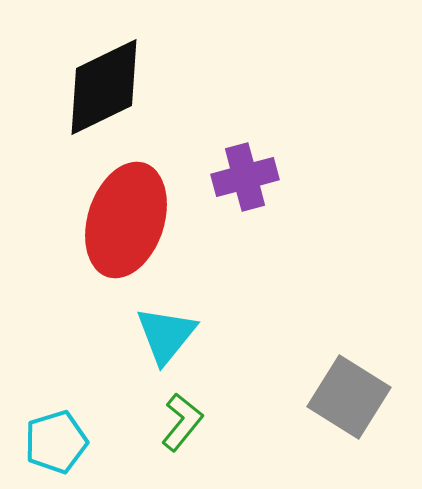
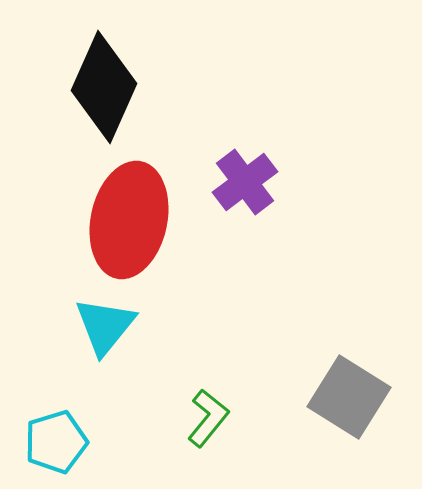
black diamond: rotated 40 degrees counterclockwise
purple cross: moved 5 px down; rotated 22 degrees counterclockwise
red ellipse: moved 3 px right; rotated 6 degrees counterclockwise
cyan triangle: moved 61 px left, 9 px up
green L-shape: moved 26 px right, 4 px up
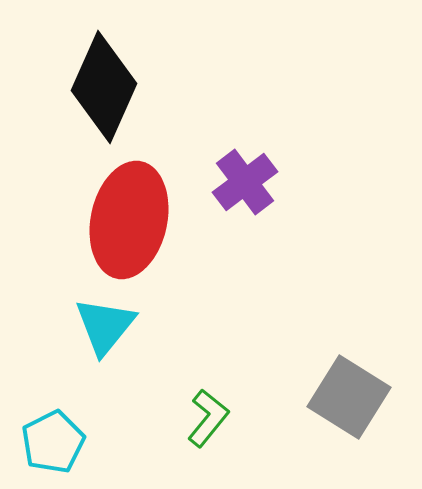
cyan pentagon: moved 3 px left; rotated 10 degrees counterclockwise
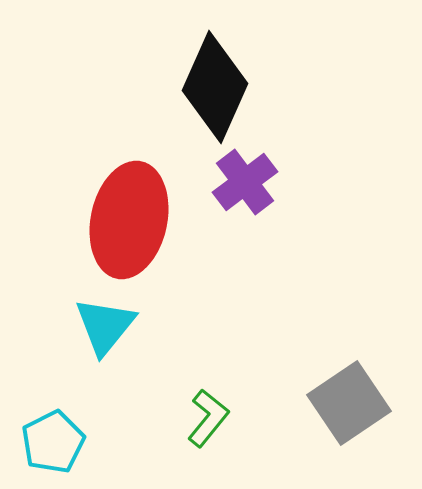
black diamond: moved 111 px right
gray square: moved 6 px down; rotated 24 degrees clockwise
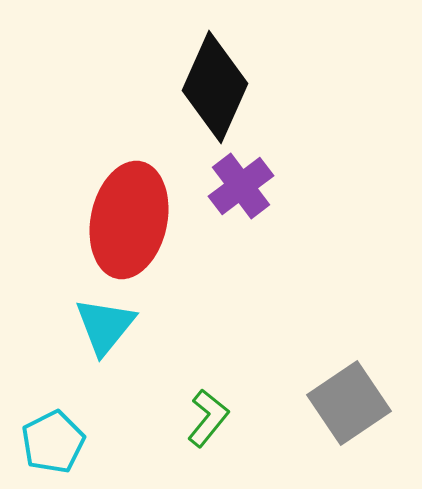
purple cross: moved 4 px left, 4 px down
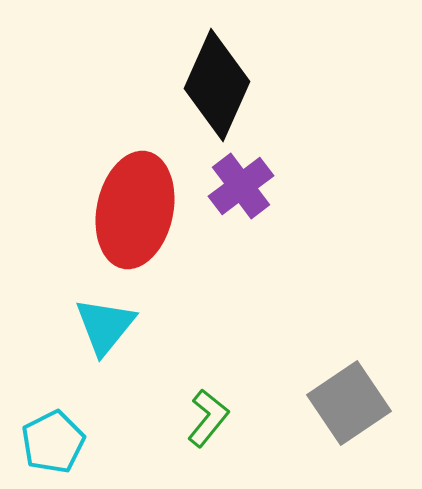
black diamond: moved 2 px right, 2 px up
red ellipse: moved 6 px right, 10 px up
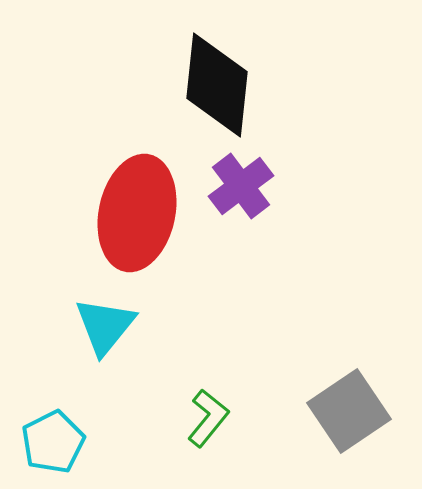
black diamond: rotated 18 degrees counterclockwise
red ellipse: moved 2 px right, 3 px down
gray square: moved 8 px down
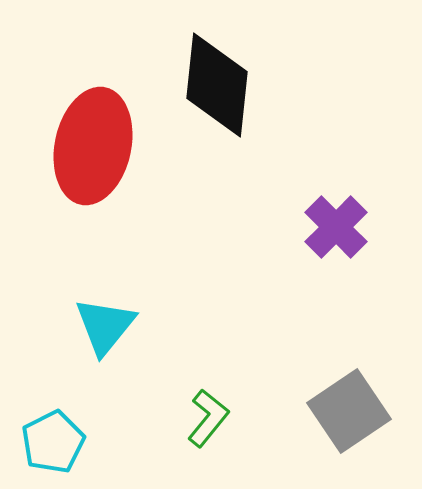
purple cross: moved 95 px right, 41 px down; rotated 8 degrees counterclockwise
red ellipse: moved 44 px left, 67 px up
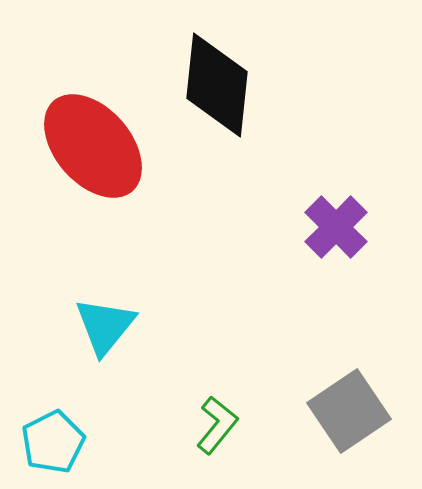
red ellipse: rotated 53 degrees counterclockwise
green L-shape: moved 9 px right, 7 px down
